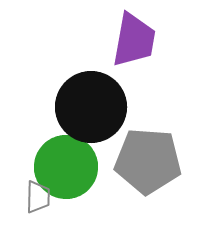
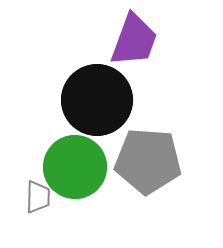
purple trapezoid: rotated 10 degrees clockwise
black circle: moved 6 px right, 7 px up
green circle: moved 9 px right
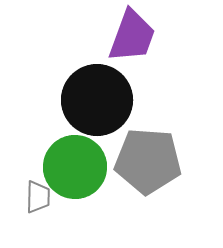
purple trapezoid: moved 2 px left, 4 px up
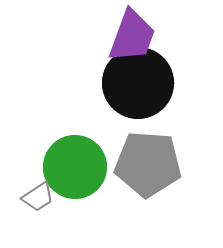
black circle: moved 41 px right, 17 px up
gray pentagon: moved 3 px down
gray trapezoid: rotated 56 degrees clockwise
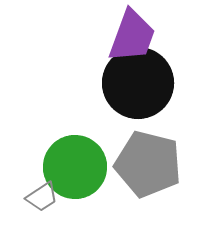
gray pentagon: rotated 10 degrees clockwise
gray trapezoid: moved 4 px right
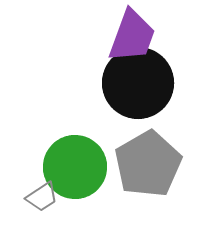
gray pentagon: rotated 28 degrees clockwise
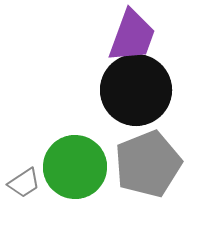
black circle: moved 2 px left, 7 px down
gray pentagon: rotated 8 degrees clockwise
gray trapezoid: moved 18 px left, 14 px up
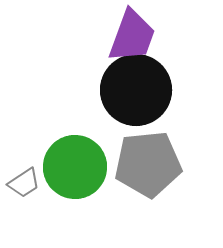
gray pentagon: rotated 16 degrees clockwise
